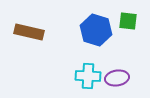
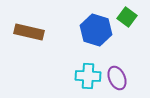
green square: moved 1 px left, 4 px up; rotated 30 degrees clockwise
purple ellipse: rotated 75 degrees clockwise
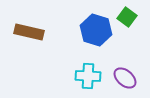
purple ellipse: moved 8 px right; rotated 25 degrees counterclockwise
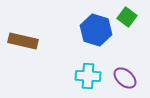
brown rectangle: moved 6 px left, 9 px down
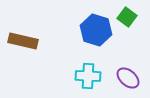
purple ellipse: moved 3 px right
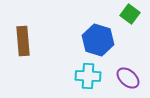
green square: moved 3 px right, 3 px up
blue hexagon: moved 2 px right, 10 px down
brown rectangle: rotated 72 degrees clockwise
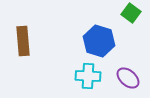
green square: moved 1 px right, 1 px up
blue hexagon: moved 1 px right, 1 px down
